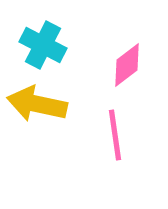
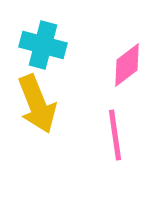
cyan cross: rotated 12 degrees counterclockwise
yellow arrow: rotated 124 degrees counterclockwise
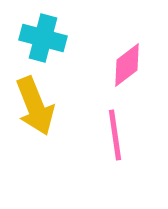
cyan cross: moved 7 px up
yellow arrow: moved 2 px left, 2 px down
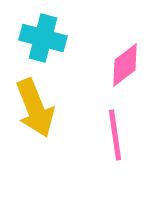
pink diamond: moved 2 px left
yellow arrow: moved 2 px down
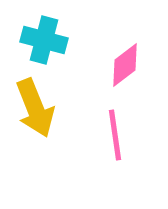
cyan cross: moved 1 px right, 2 px down
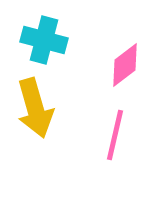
yellow arrow: rotated 6 degrees clockwise
pink line: rotated 21 degrees clockwise
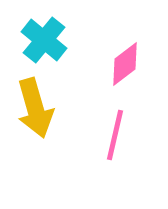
cyan cross: rotated 24 degrees clockwise
pink diamond: moved 1 px up
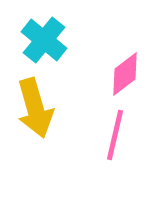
pink diamond: moved 10 px down
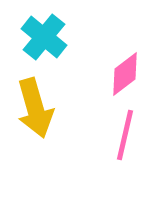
cyan cross: moved 3 px up
pink line: moved 10 px right
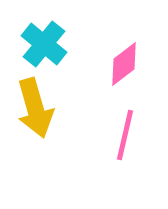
cyan cross: moved 7 px down
pink diamond: moved 1 px left, 10 px up
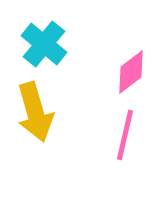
pink diamond: moved 7 px right, 8 px down
yellow arrow: moved 4 px down
